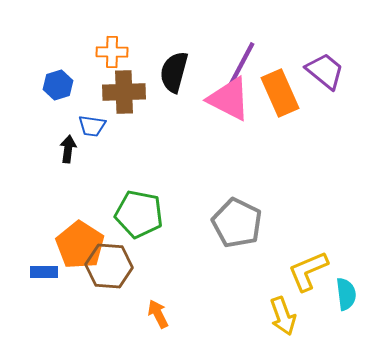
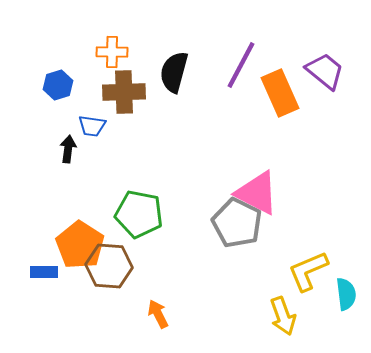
pink triangle: moved 28 px right, 94 px down
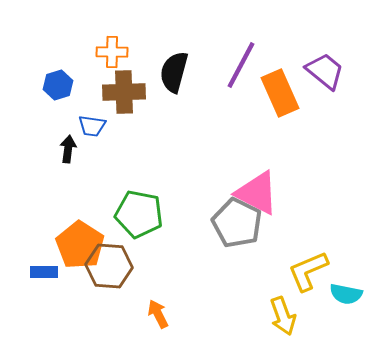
cyan semicircle: rotated 108 degrees clockwise
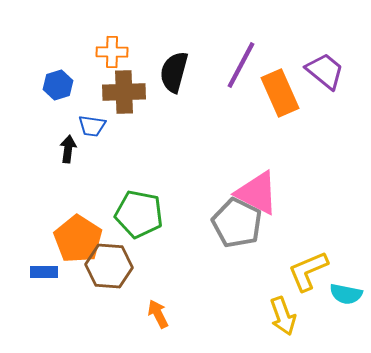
orange pentagon: moved 2 px left, 6 px up
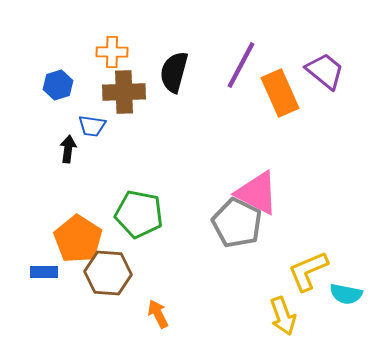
brown hexagon: moved 1 px left, 7 px down
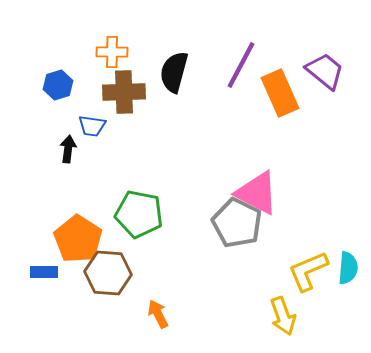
cyan semicircle: moved 2 px right, 26 px up; rotated 96 degrees counterclockwise
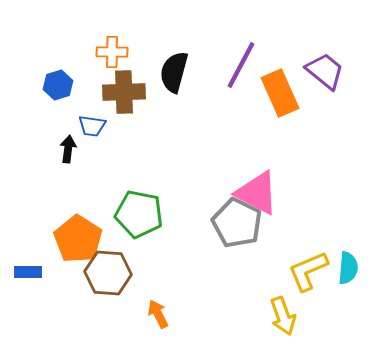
blue rectangle: moved 16 px left
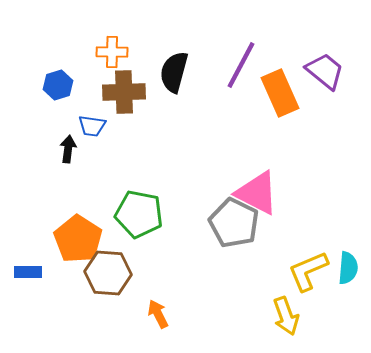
gray pentagon: moved 3 px left
yellow arrow: moved 3 px right
